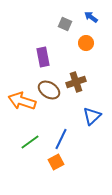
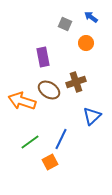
orange square: moved 6 px left
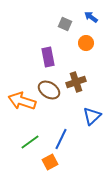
purple rectangle: moved 5 px right
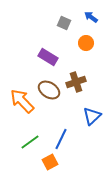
gray square: moved 1 px left, 1 px up
purple rectangle: rotated 48 degrees counterclockwise
orange arrow: rotated 28 degrees clockwise
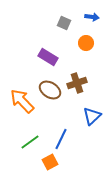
blue arrow: moved 1 px right; rotated 152 degrees clockwise
brown cross: moved 1 px right, 1 px down
brown ellipse: moved 1 px right
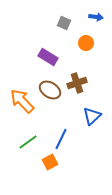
blue arrow: moved 4 px right
green line: moved 2 px left
